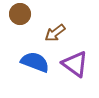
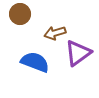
brown arrow: rotated 20 degrees clockwise
purple triangle: moved 3 px right, 11 px up; rotated 48 degrees clockwise
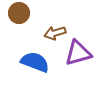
brown circle: moved 1 px left, 1 px up
purple triangle: rotated 20 degrees clockwise
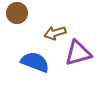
brown circle: moved 2 px left
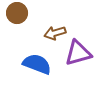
blue semicircle: moved 2 px right, 2 px down
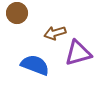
blue semicircle: moved 2 px left, 1 px down
